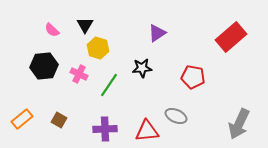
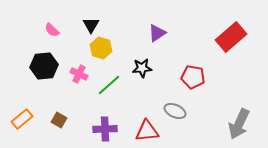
black triangle: moved 6 px right
yellow hexagon: moved 3 px right
green line: rotated 15 degrees clockwise
gray ellipse: moved 1 px left, 5 px up
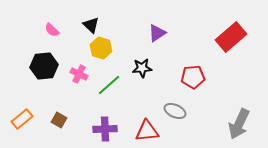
black triangle: rotated 18 degrees counterclockwise
red pentagon: rotated 15 degrees counterclockwise
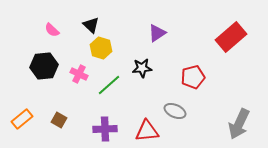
red pentagon: rotated 10 degrees counterclockwise
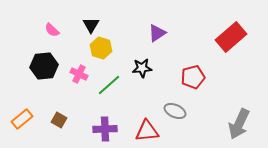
black triangle: rotated 18 degrees clockwise
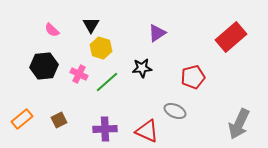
green line: moved 2 px left, 3 px up
brown square: rotated 35 degrees clockwise
red triangle: rotated 30 degrees clockwise
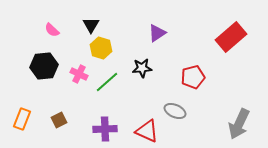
orange rectangle: rotated 30 degrees counterclockwise
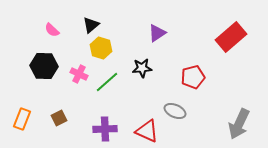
black triangle: rotated 18 degrees clockwise
black hexagon: rotated 8 degrees clockwise
brown square: moved 2 px up
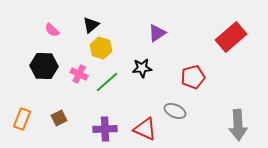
gray arrow: moved 1 px left, 1 px down; rotated 28 degrees counterclockwise
red triangle: moved 2 px left, 2 px up
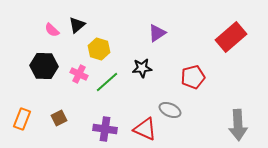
black triangle: moved 14 px left
yellow hexagon: moved 2 px left, 1 px down
gray ellipse: moved 5 px left, 1 px up
purple cross: rotated 10 degrees clockwise
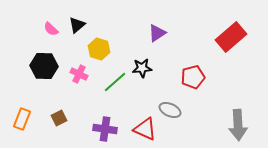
pink semicircle: moved 1 px left, 1 px up
green line: moved 8 px right
